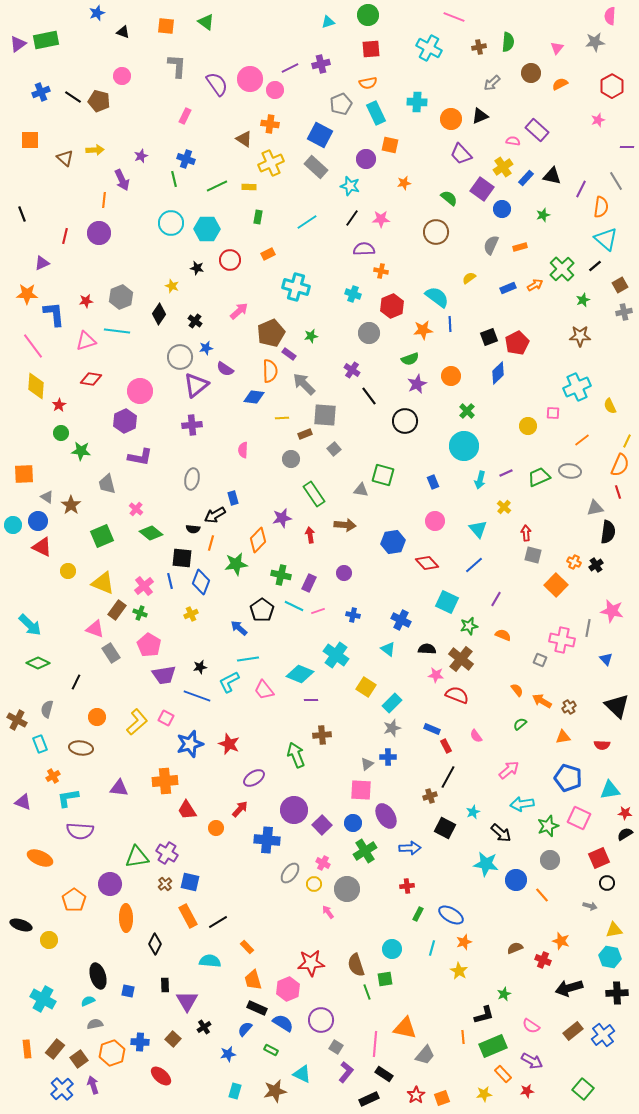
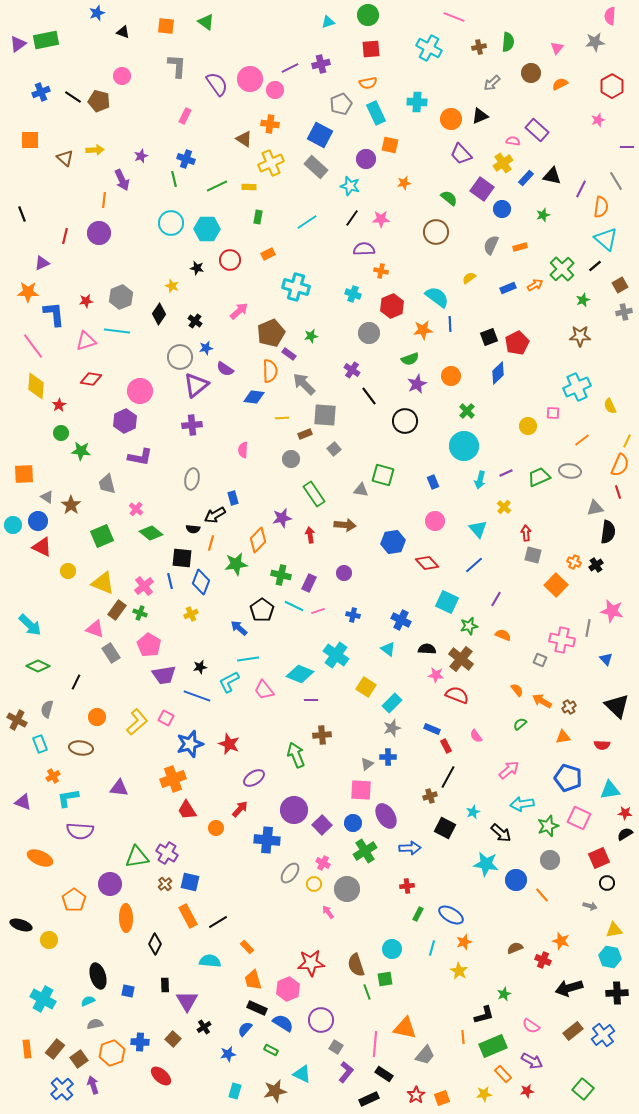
yellow cross at (503, 167): moved 4 px up
orange star at (27, 294): moved 1 px right, 2 px up
green diamond at (38, 663): moved 3 px down
orange cross at (165, 781): moved 8 px right, 2 px up; rotated 15 degrees counterclockwise
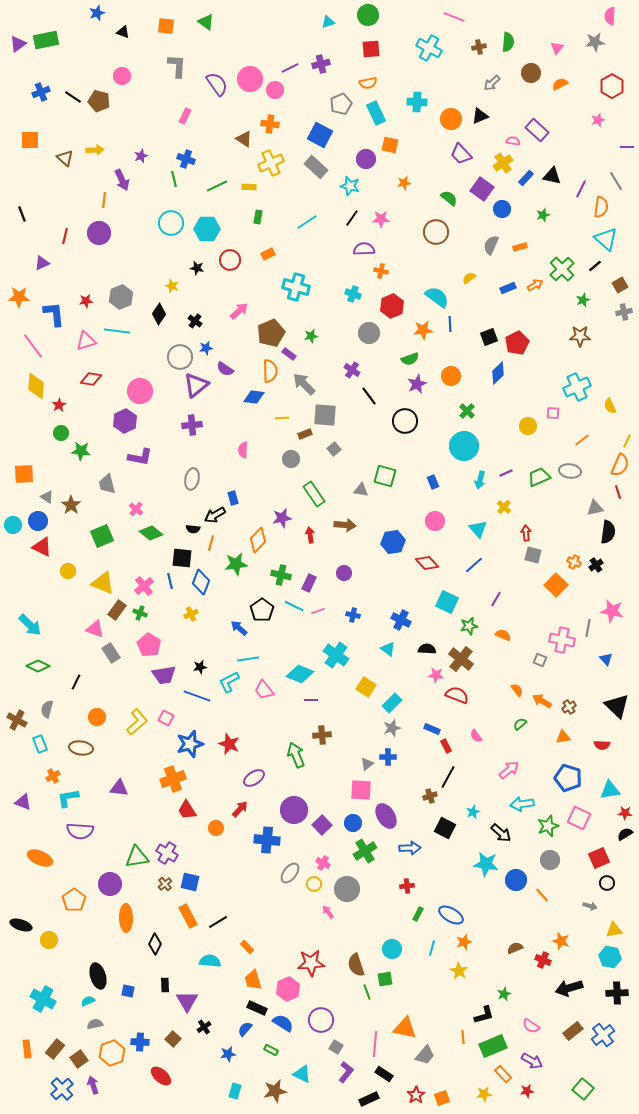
orange star at (28, 292): moved 9 px left, 5 px down
green square at (383, 475): moved 2 px right, 1 px down
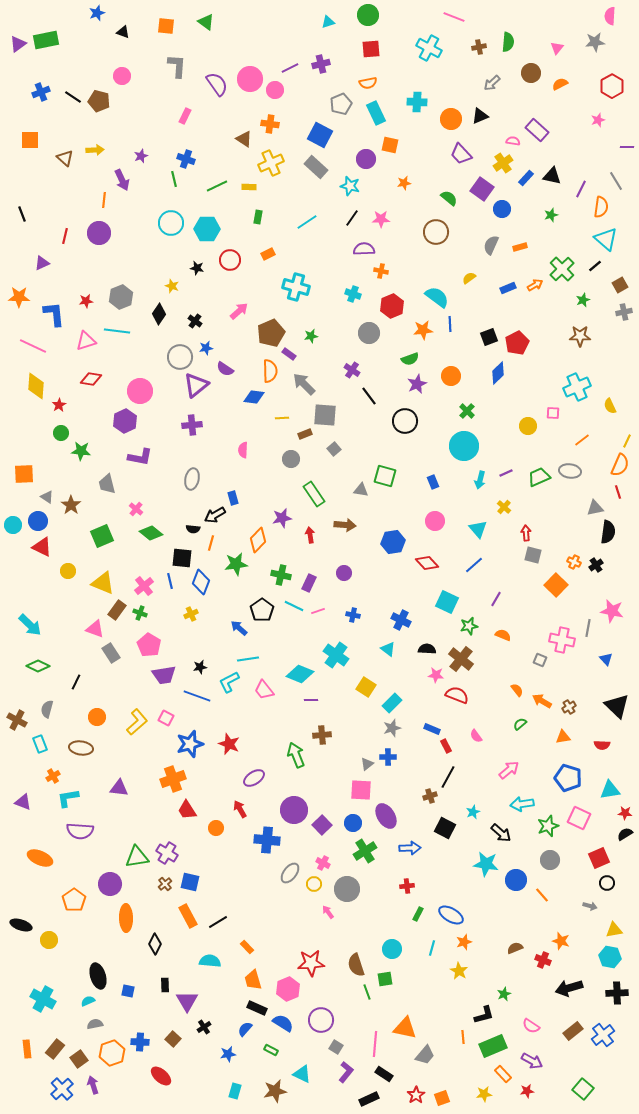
green star at (543, 215): moved 8 px right
pink line at (33, 346): rotated 28 degrees counterclockwise
red arrow at (240, 809): rotated 72 degrees counterclockwise
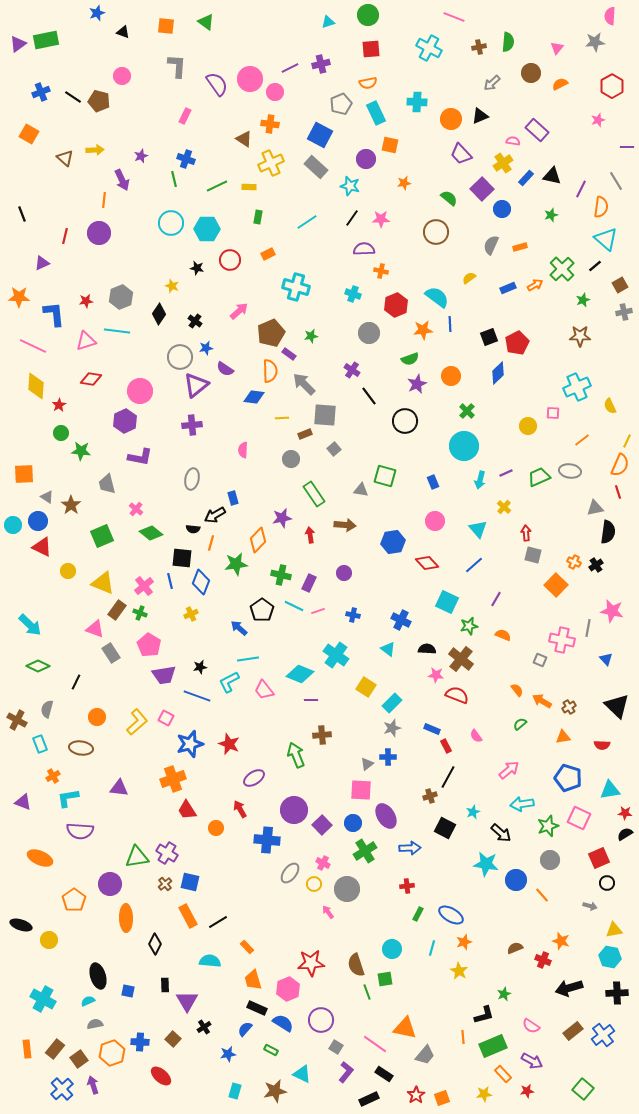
pink circle at (275, 90): moved 2 px down
orange square at (30, 140): moved 1 px left, 6 px up; rotated 30 degrees clockwise
purple square at (482, 189): rotated 10 degrees clockwise
red hexagon at (392, 306): moved 4 px right, 1 px up
pink line at (375, 1044): rotated 60 degrees counterclockwise
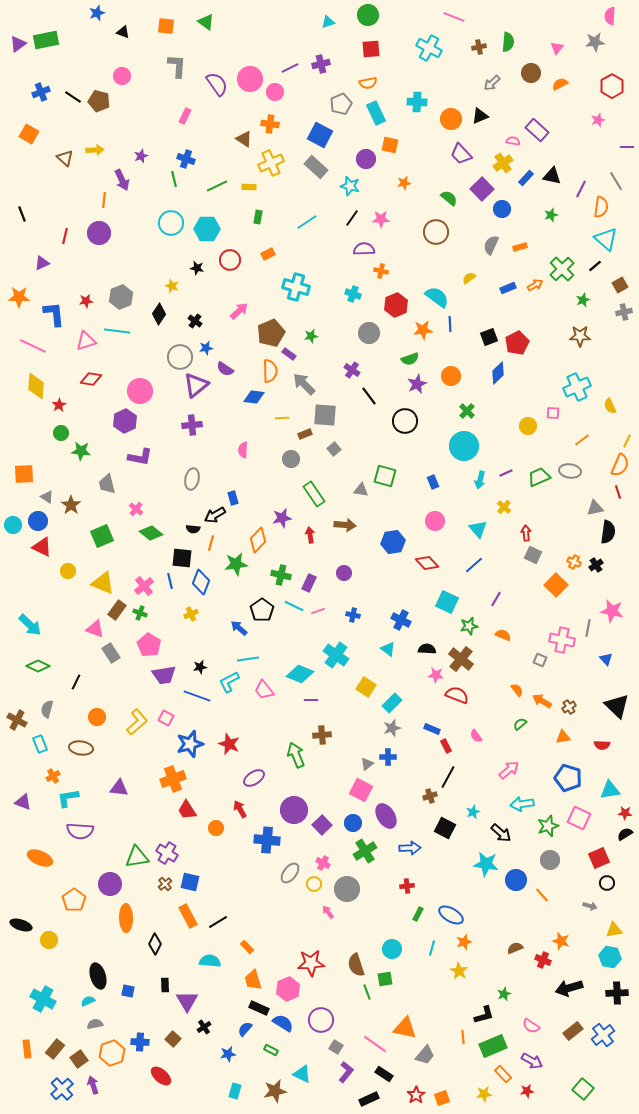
gray square at (533, 555): rotated 12 degrees clockwise
pink square at (361, 790): rotated 25 degrees clockwise
black rectangle at (257, 1008): moved 2 px right
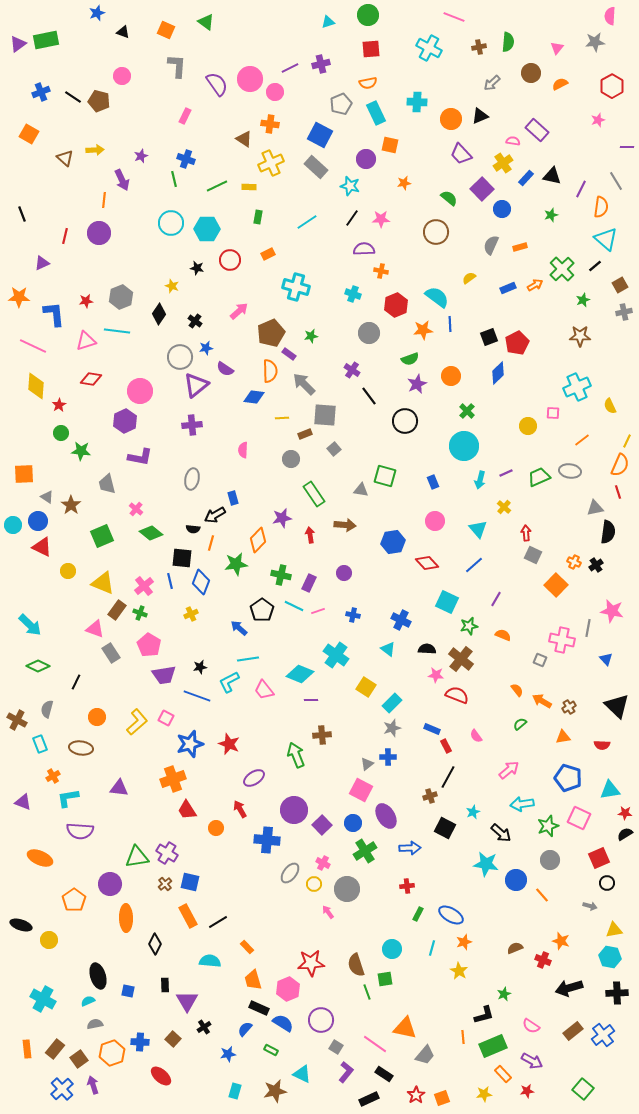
orange square at (166, 26): moved 4 px down; rotated 18 degrees clockwise
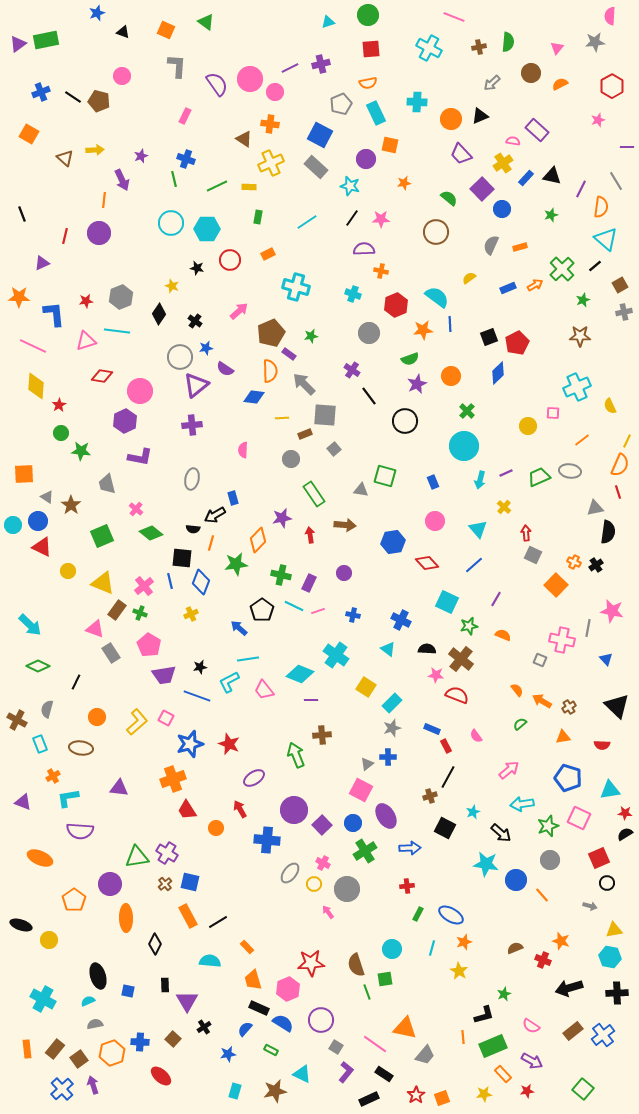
red diamond at (91, 379): moved 11 px right, 3 px up
